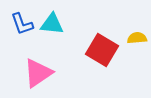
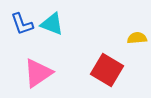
cyan triangle: rotated 15 degrees clockwise
red square: moved 5 px right, 20 px down
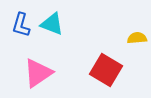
blue L-shape: moved 1 px left, 1 px down; rotated 35 degrees clockwise
red square: moved 1 px left
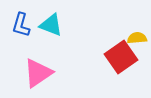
cyan triangle: moved 1 px left, 1 px down
red square: moved 15 px right, 13 px up; rotated 24 degrees clockwise
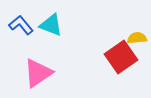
blue L-shape: rotated 125 degrees clockwise
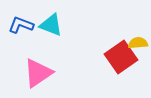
blue L-shape: rotated 30 degrees counterclockwise
yellow semicircle: moved 1 px right, 5 px down
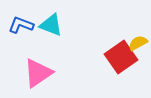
yellow semicircle: rotated 24 degrees counterclockwise
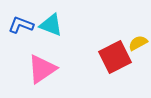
red square: moved 6 px left; rotated 8 degrees clockwise
pink triangle: moved 4 px right, 4 px up
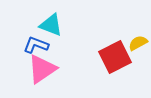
blue L-shape: moved 15 px right, 20 px down
